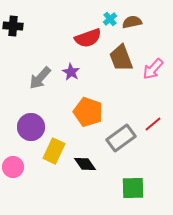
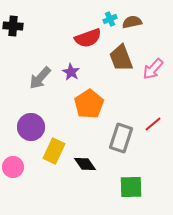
cyan cross: rotated 16 degrees clockwise
orange pentagon: moved 1 px right, 8 px up; rotated 20 degrees clockwise
gray rectangle: rotated 36 degrees counterclockwise
green square: moved 2 px left, 1 px up
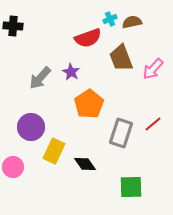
gray rectangle: moved 5 px up
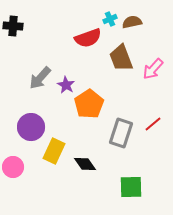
purple star: moved 5 px left, 13 px down
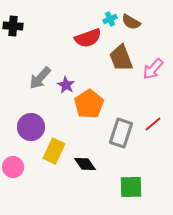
brown semicircle: moved 1 px left; rotated 138 degrees counterclockwise
